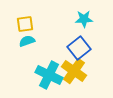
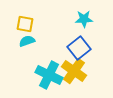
yellow square: rotated 18 degrees clockwise
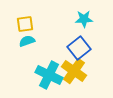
yellow square: rotated 18 degrees counterclockwise
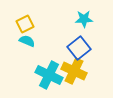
yellow square: rotated 18 degrees counterclockwise
cyan semicircle: rotated 42 degrees clockwise
yellow cross: rotated 10 degrees counterclockwise
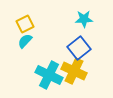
cyan semicircle: moved 2 px left; rotated 70 degrees counterclockwise
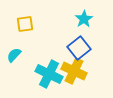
cyan star: rotated 30 degrees counterclockwise
yellow square: rotated 18 degrees clockwise
cyan semicircle: moved 11 px left, 14 px down
cyan cross: moved 1 px up
